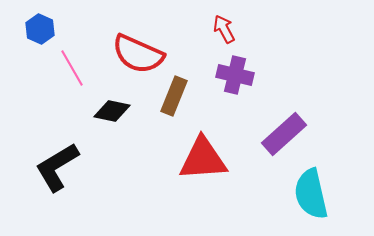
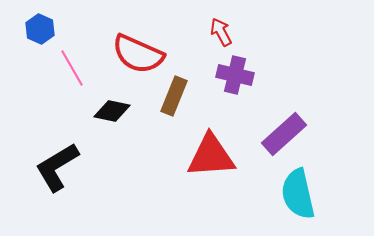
red arrow: moved 3 px left, 3 px down
red triangle: moved 8 px right, 3 px up
cyan semicircle: moved 13 px left
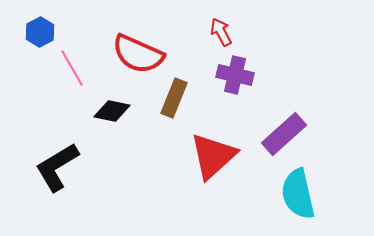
blue hexagon: moved 3 px down; rotated 8 degrees clockwise
brown rectangle: moved 2 px down
red triangle: moved 2 px right; rotated 38 degrees counterclockwise
